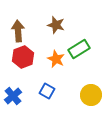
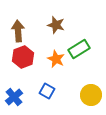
blue cross: moved 1 px right, 1 px down
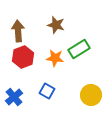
orange star: moved 1 px left, 1 px up; rotated 18 degrees counterclockwise
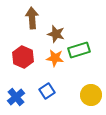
brown star: moved 9 px down
brown arrow: moved 14 px right, 13 px up
green rectangle: moved 1 px down; rotated 15 degrees clockwise
red hexagon: rotated 15 degrees counterclockwise
blue square: rotated 28 degrees clockwise
blue cross: moved 2 px right
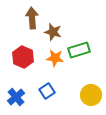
brown star: moved 3 px left, 2 px up
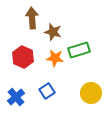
yellow circle: moved 2 px up
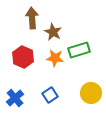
brown star: rotated 12 degrees clockwise
blue square: moved 3 px right, 4 px down
blue cross: moved 1 px left, 1 px down
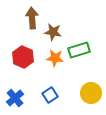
brown star: rotated 18 degrees counterclockwise
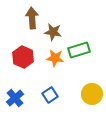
yellow circle: moved 1 px right, 1 px down
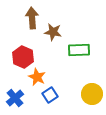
green rectangle: rotated 15 degrees clockwise
orange star: moved 18 px left, 19 px down; rotated 18 degrees clockwise
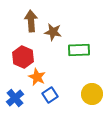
brown arrow: moved 1 px left, 3 px down
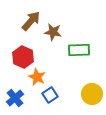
brown arrow: rotated 45 degrees clockwise
